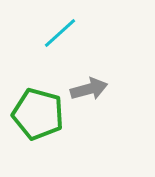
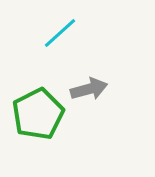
green pentagon: rotated 30 degrees clockwise
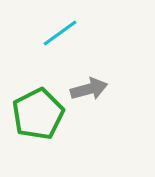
cyan line: rotated 6 degrees clockwise
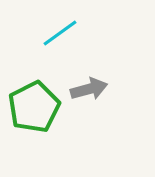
green pentagon: moved 4 px left, 7 px up
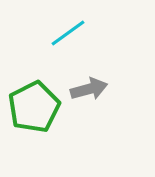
cyan line: moved 8 px right
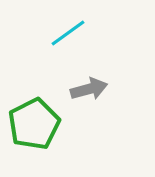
green pentagon: moved 17 px down
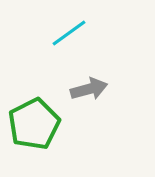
cyan line: moved 1 px right
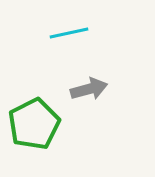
cyan line: rotated 24 degrees clockwise
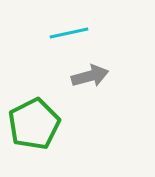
gray arrow: moved 1 px right, 13 px up
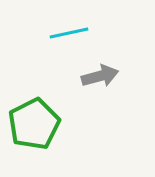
gray arrow: moved 10 px right
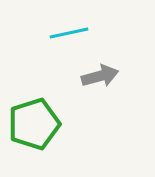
green pentagon: rotated 9 degrees clockwise
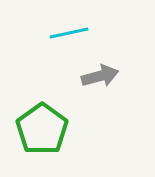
green pentagon: moved 8 px right, 5 px down; rotated 18 degrees counterclockwise
